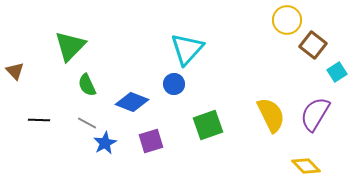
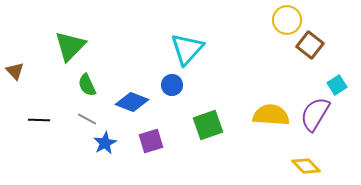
brown square: moved 3 px left
cyan square: moved 13 px down
blue circle: moved 2 px left, 1 px down
yellow semicircle: rotated 60 degrees counterclockwise
gray line: moved 4 px up
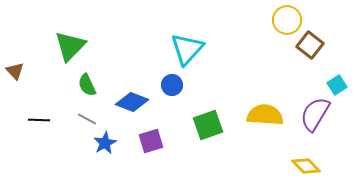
yellow semicircle: moved 6 px left
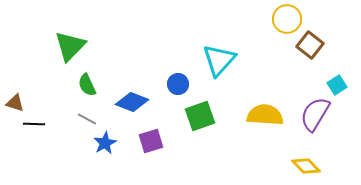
yellow circle: moved 1 px up
cyan triangle: moved 32 px right, 11 px down
brown triangle: moved 32 px down; rotated 30 degrees counterclockwise
blue circle: moved 6 px right, 1 px up
black line: moved 5 px left, 4 px down
green square: moved 8 px left, 9 px up
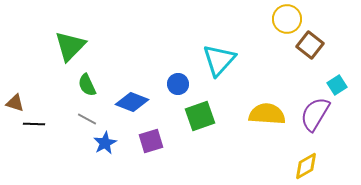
yellow semicircle: moved 2 px right, 1 px up
yellow diamond: rotated 76 degrees counterclockwise
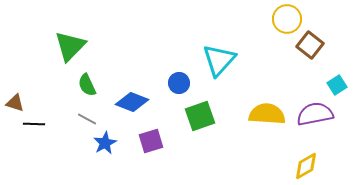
blue circle: moved 1 px right, 1 px up
purple semicircle: rotated 48 degrees clockwise
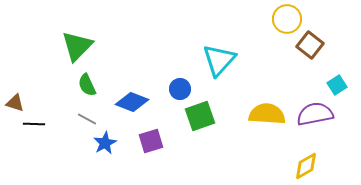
green triangle: moved 7 px right
blue circle: moved 1 px right, 6 px down
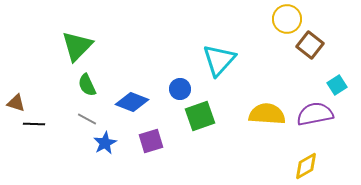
brown triangle: moved 1 px right
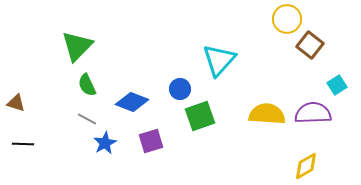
purple semicircle: moved 2 px left, 1 px up; rotated 9 degrees clockwise
black line: moved 11 px left, 20 px down
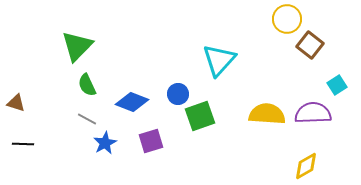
blue circle: moved 2 px left, 5 px down
